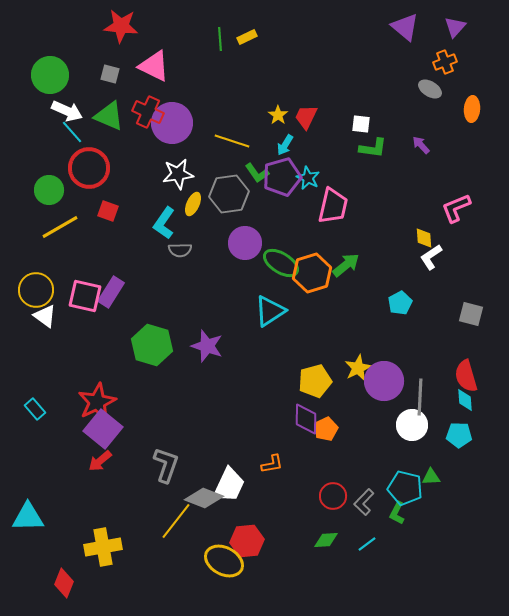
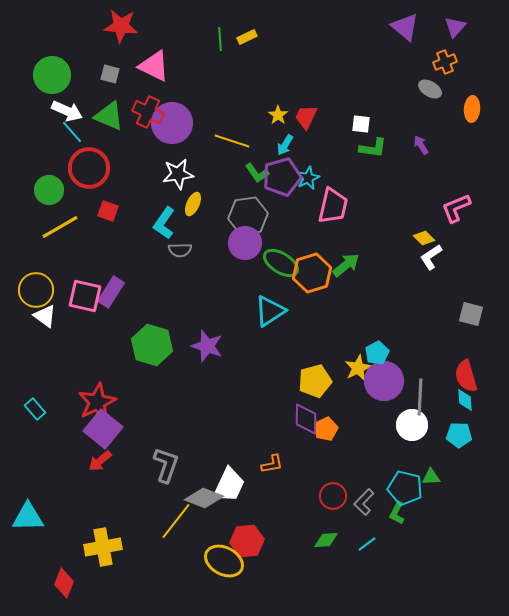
green circle at (50, 75): moved 2 px right
purple arrow at (421, 145): rotated 12 degrees clockwise
cyan star at (308, 178): rotated 20 degrees clockwise
gray hexagon at (229, 194): moved 19 px right, 22 px down
yellow diamond at (424, 238): rotated 40 degrees counterclockwise
cyan pentagon at (400, 303): moved 23 px left, 50 px down
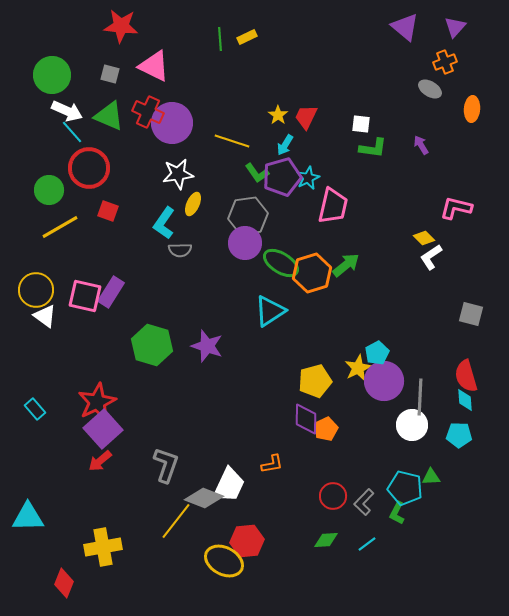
pink L-shape at (456, 208): rotated 36 degrees clockwise
purple square at (103, 429): rotated 9 degrees clockwise
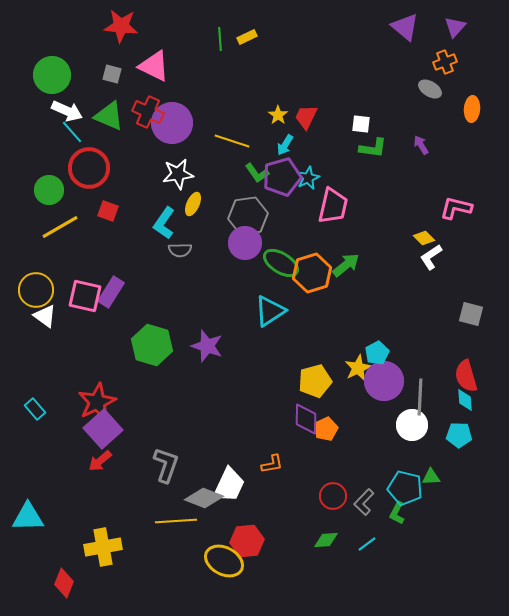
gray square at (110, 74): moved 2 px right
yellow line at (176, 521): rotated 48 degrees clockwise
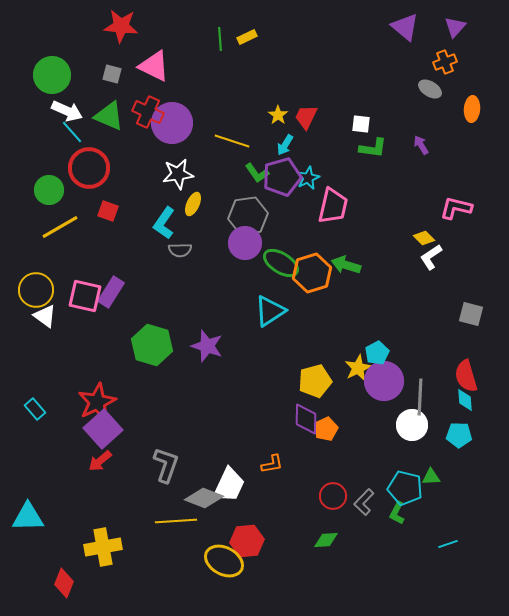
green arrow at (346, 265): rotated 124 degrees counterclockwise
cyan line at (367, 544): moved 81 px right; rotated 18 degrees clockwise
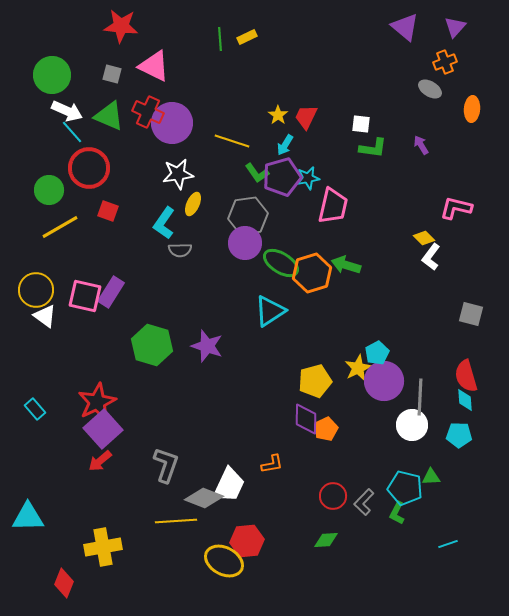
cyan star at (308, 178): rotated 15 degrees clockwise
white L-shape at (431, 257): rotated 20 degrees counterclockwise
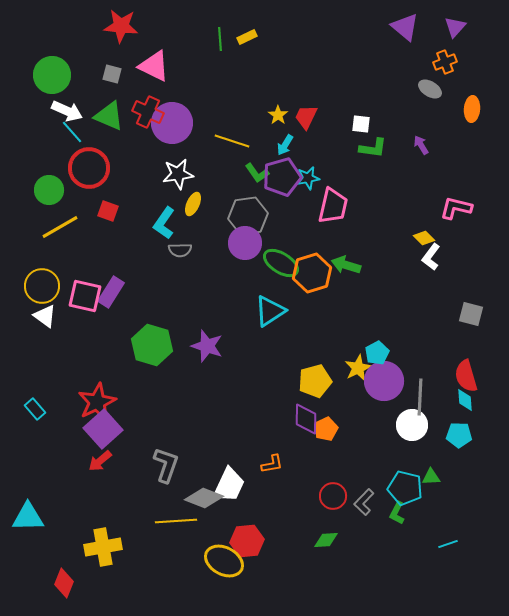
yellow circle at (36, 290): moved 6 px right, 4 px up
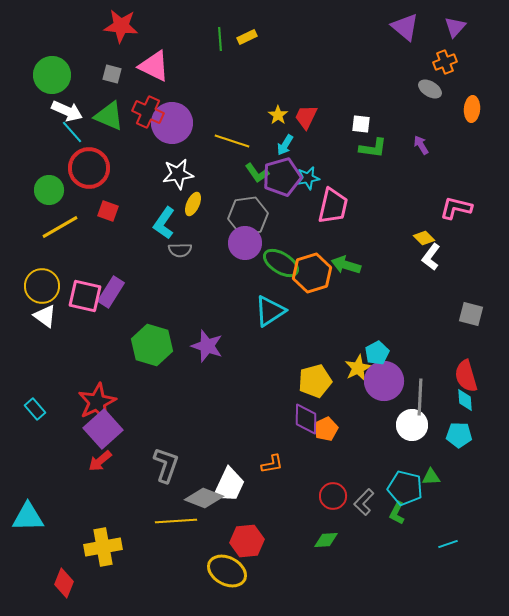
yellow ellipse at (224, 561): moved 3 px right, 10 px down
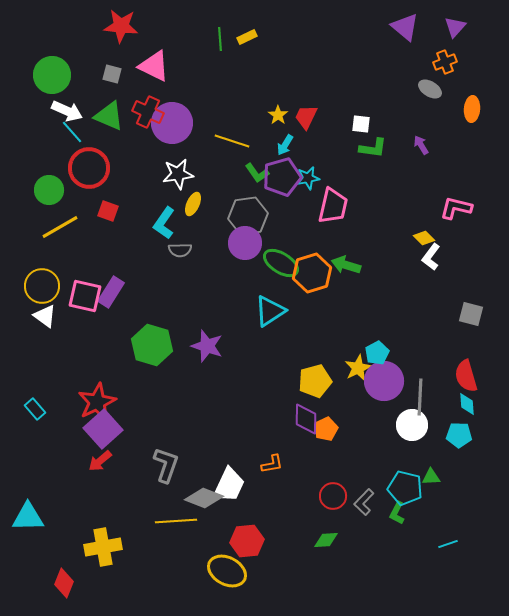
cyan diamond at (465, 400): moved 2 px right, 4 px down
